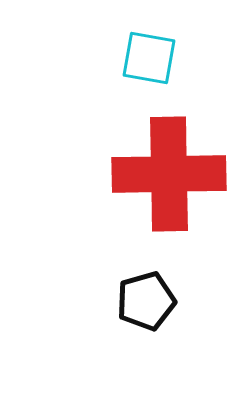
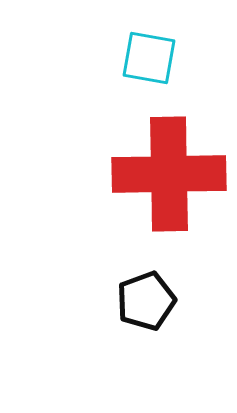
black pentagon: rotated 4 degrees counterclockwise
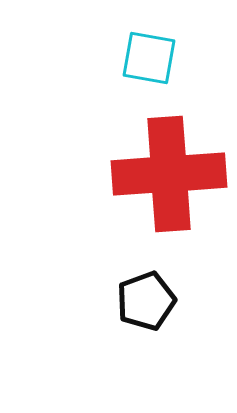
red cross: rotated 3 degrees counterclockwise
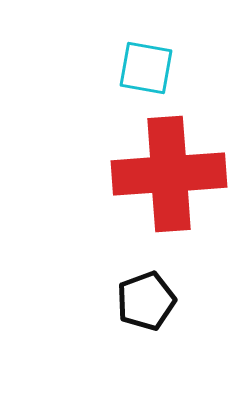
cyan square: moved 3 px left, 10 px down
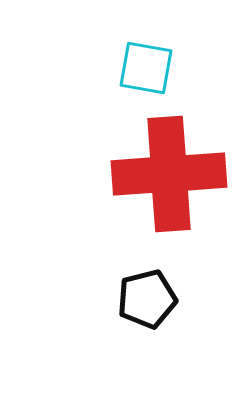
black pentagon: moved 1 px right, 2 px up; rotated 6 degrees clockwise
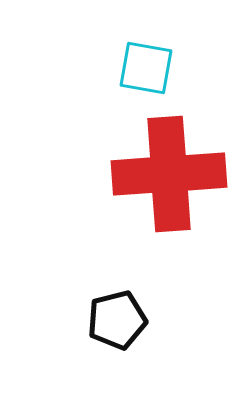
black pentagon: moved 30 px left, 21 px down
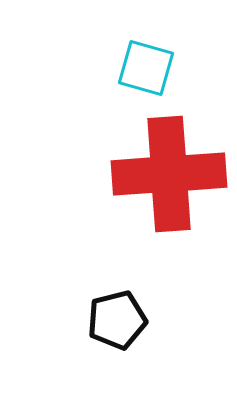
cyan square: rotated 6 degrees clockwise
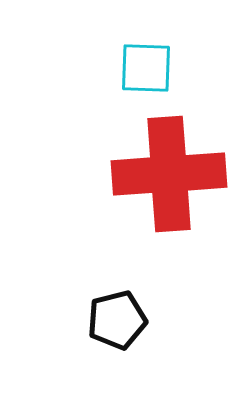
cyan square: rotated 14 degrees counterclockwise
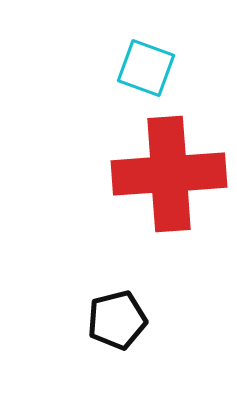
cyan square: rotated 18 degrees clockwise
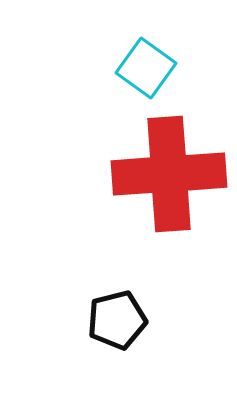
cyan square: rotated 16 degrees clockwise
